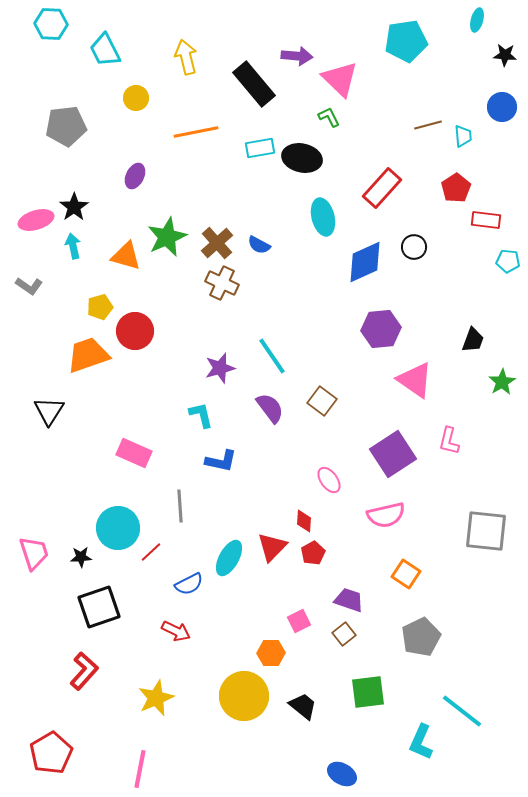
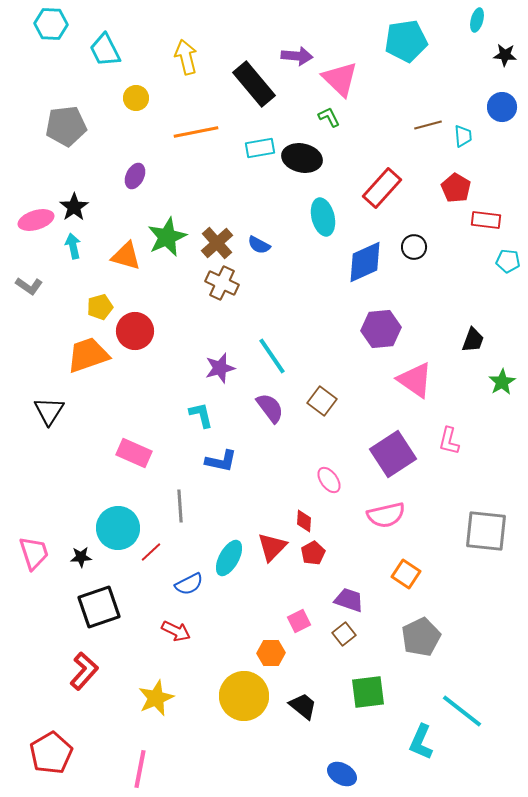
red pentagon at (456, 188): rotated 8 degrees counterclockwise
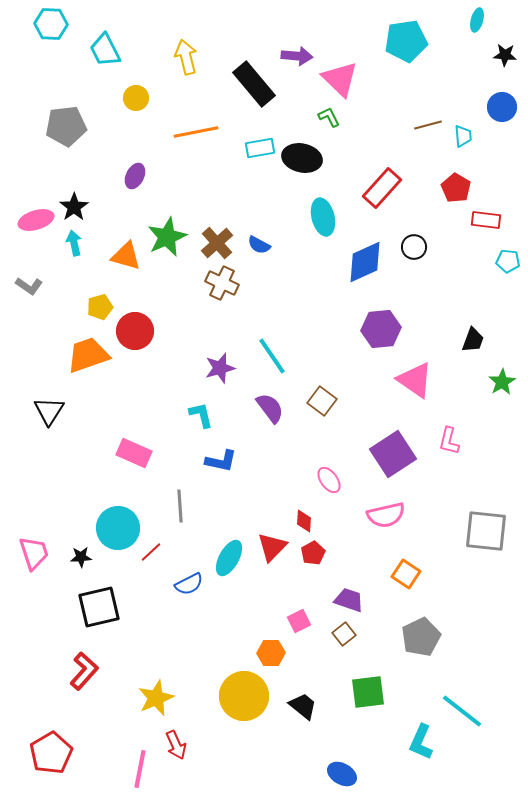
cyan arrow at (73, 246): moved 1 px right, 3 px up
black square at (99, 607): rotated 6 degrees clockwise
red arrow at (176, 631): moved 114 px down; rotated 40 degrees clockwise
